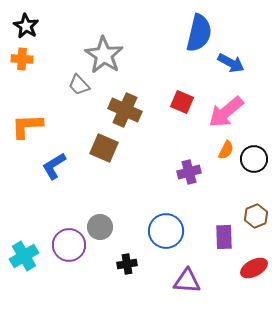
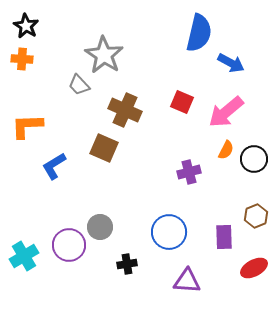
blue circle: moved 3 px right, 1 px down
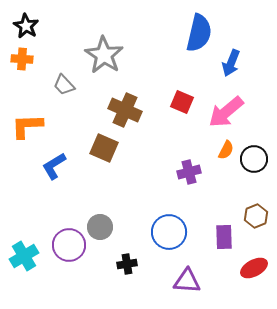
blue arrow: rotated 84 degrees clockwise
gray trapezoid: moved 15 px left
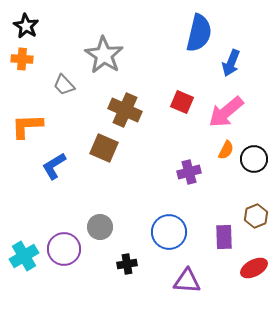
purple circle: moved 5 px left, 4 px down
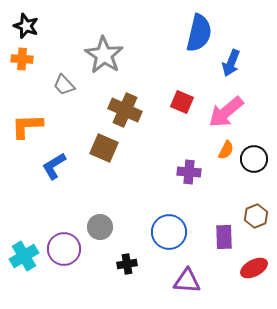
black star: rotated 10 degrees counterclockwise
purple cross: rotated 20 degrees clockwise
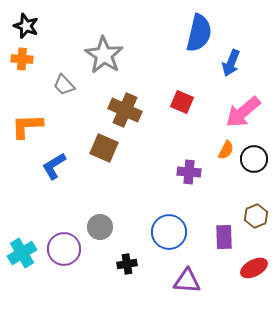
pink arrow: moved 17 px right
cyan cross: moved 2 px left, 3 px up
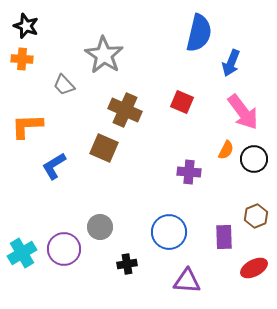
pink arrow: rotated 87 degrees counterclockwise
